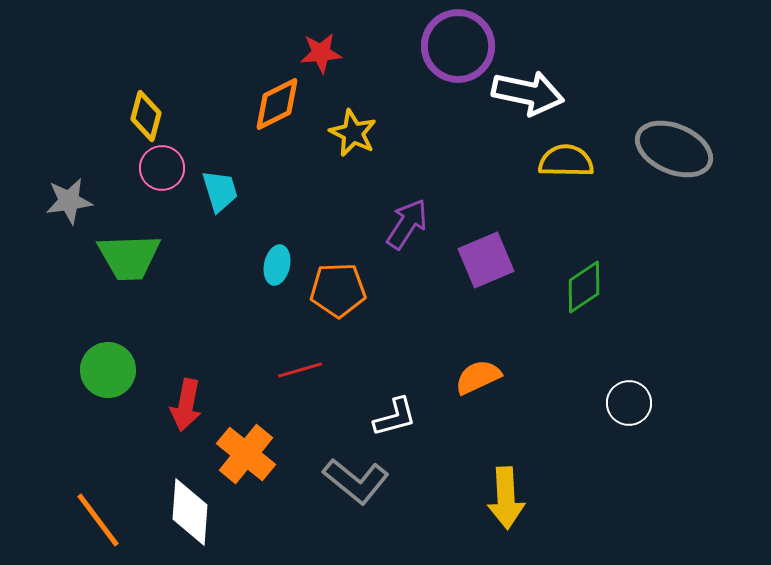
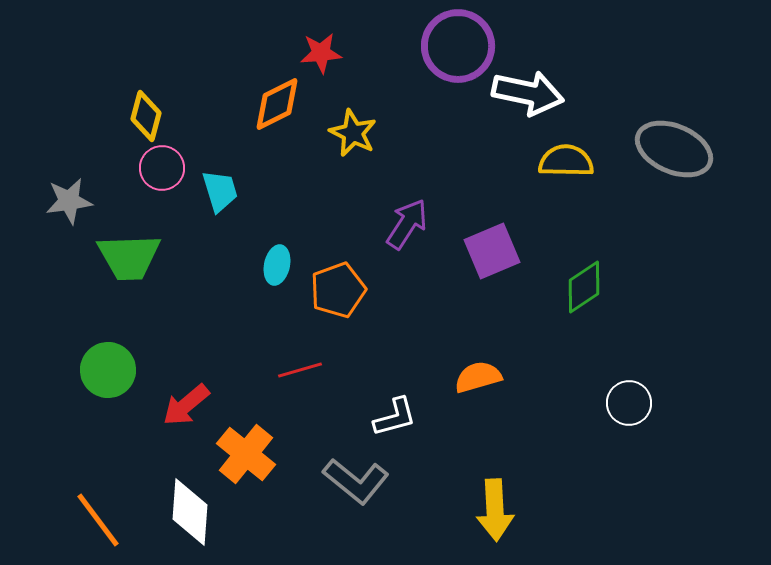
purple square: moved 6 px right, 9 px up
orange pentagon: rotated 18 degrees counterclockwise
orange semicircle: rotated 9 degrees clockwise
red arrow: rotated 39 degrees clockwise
yellow arrow: moved 11 px left, 12 px down
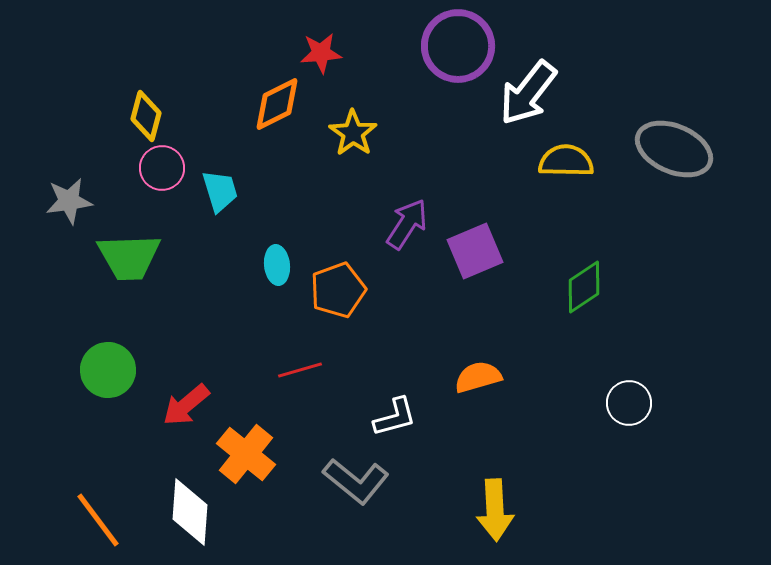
white arrow: rotated 116 degrees clockwise
yellow star: rotated 9 degrees clockwise
purple square: moved 17 px left
cyan ellipse: rotated 18 degrees counterclockwise
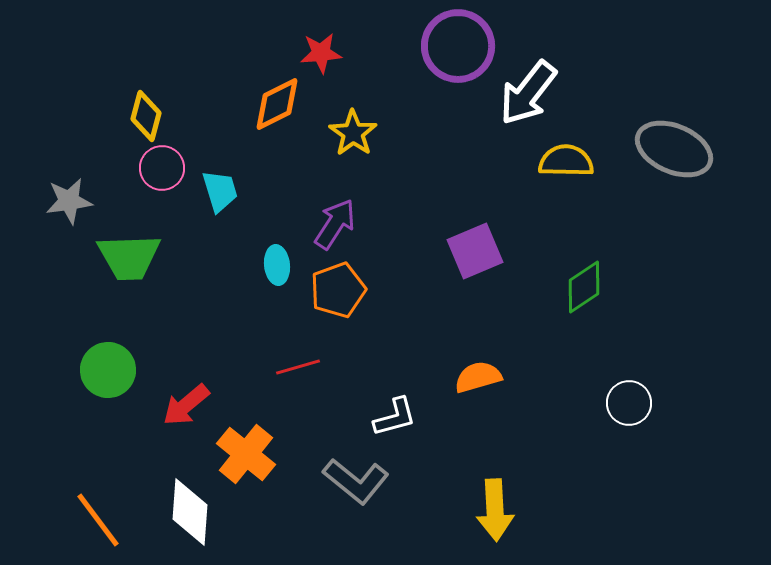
purple arrow: moved 72 px left
red line: moved 2 px left, 3 px up
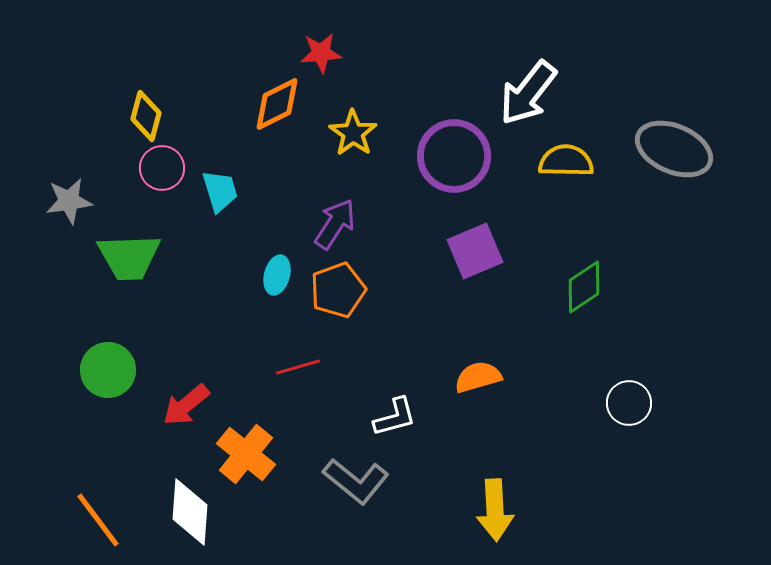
purple circle: moved 4 px left, 110 px down
cyan ellipse: moved 10 px down; rotated 21 degrees clockwise
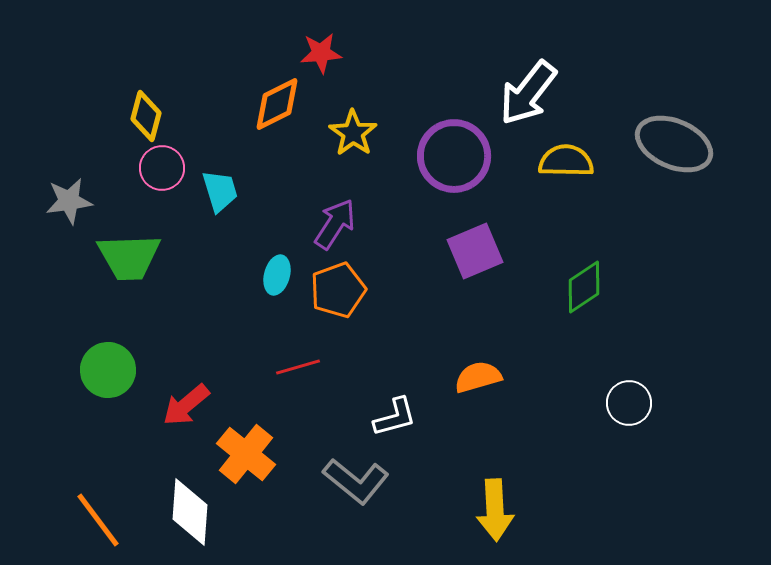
gray ellipse: moved 5 px up
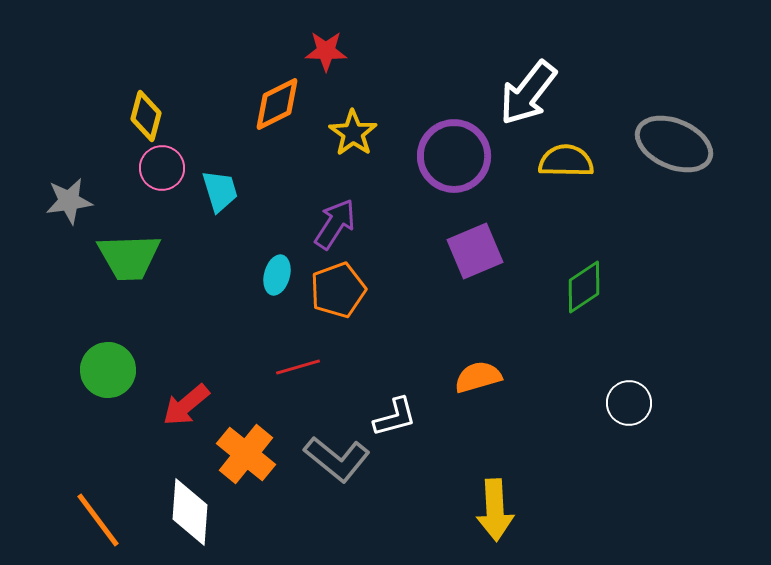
red star: moved 5 px right, 2 px up; rotated 6 degrees clockwise
gray L-shape: moved 19 px left, 22 px up
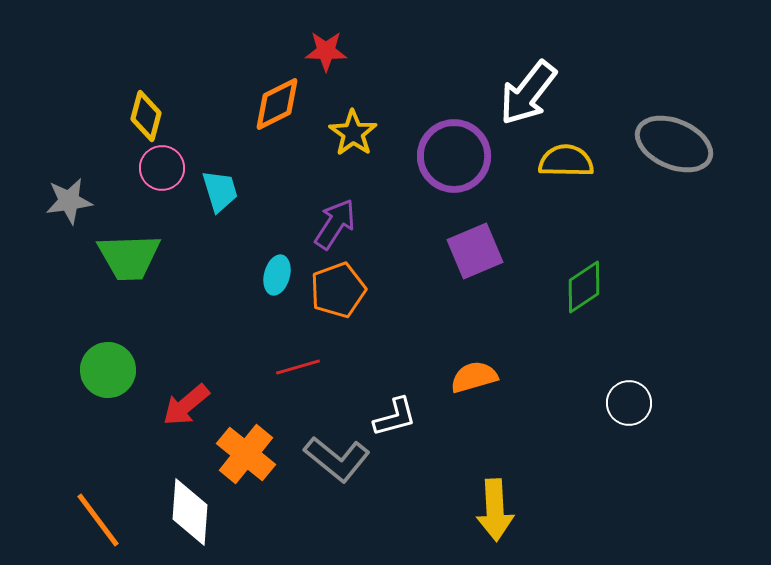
orange semicircle: moved 4 px left
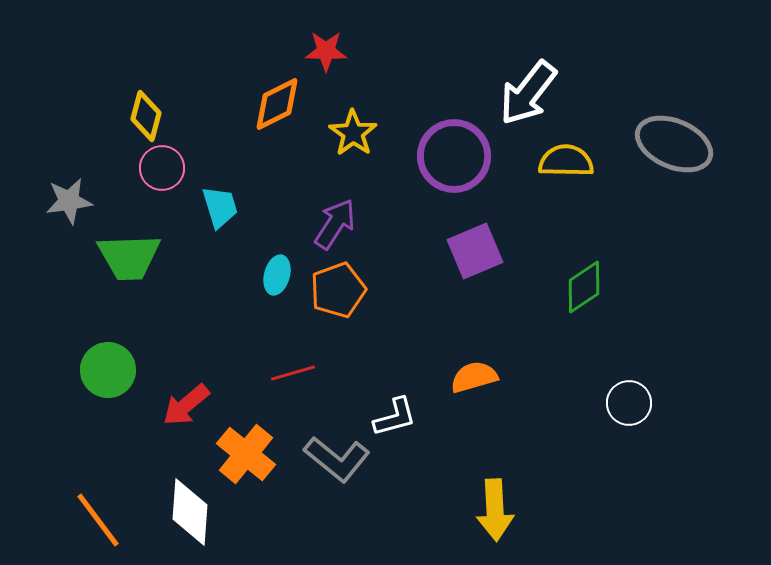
cyan trapezoid: moved 16 px down
red line: moved 5 px left, 6 px down
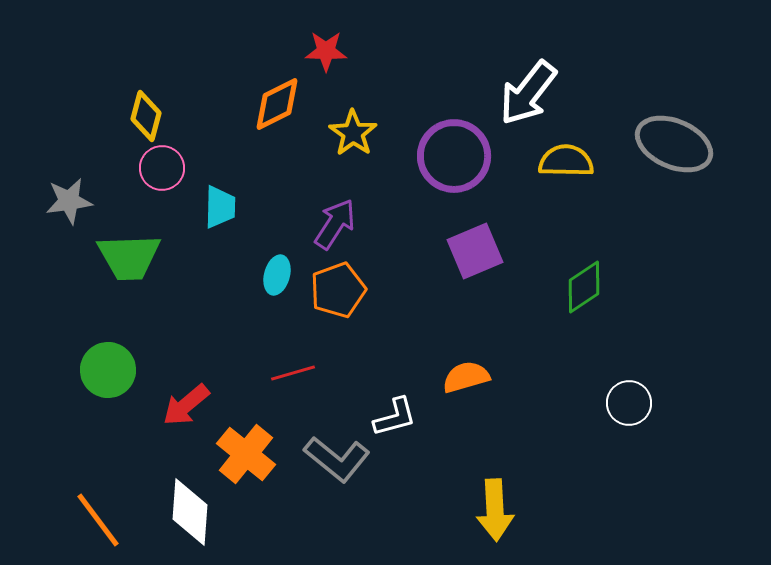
cyan trapezoid: rotated 18 degrees clockwise
orange semicircle: moved 8 px left
